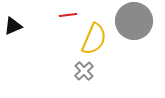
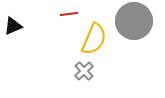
red line: moved 1 px right, 1 px up
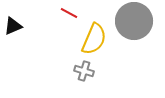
red line: moved 1 px up; rotated 36 degrees clockwise
gray cross: rotated 30 degrees counterclockwise
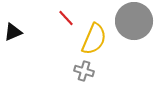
red line: moved 3 px left, 5 px down; rotated 18 degrees clockwise
black triangle: moved 6 px down
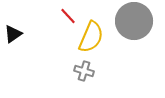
red line: moved 2 px right, 2 px up
black triangle: moved 2 px down; rotated 12 degrees counterclockwise
yellow semicircle: moved 3 px left, 2 px up
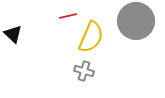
red line: rotated 60 degrees counterclockwise
gray circle: moved 2 px right
black triangle: rotated 42 degrees counterclockwise
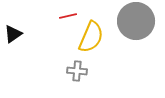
black triangle: rotated 42 degrees clockwise
gray cross: moved 7 px left; rotated 12 degrees counterclockwise
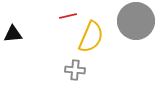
black triangle: rotated 30 degrees clockwise
gray cross: moved 2 px left, 1 px up
